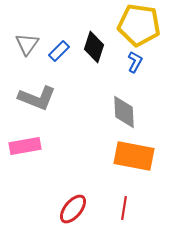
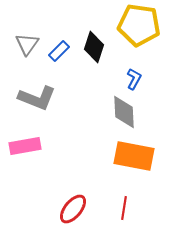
blue L-shape: moved 1 px left, 17 px down
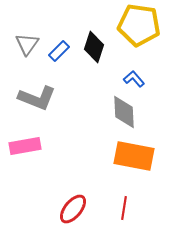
blue L-shape: rotated 70 degrees counterclockwise
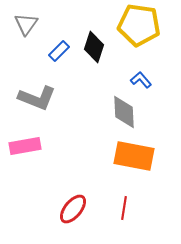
gray triangle: moved 1 px left, 20 px up
blue L-shape: moved 7 px right, 1 px down
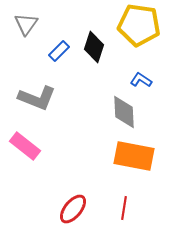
blue L-shape: rotated 15 degrees counterclockwise
pink rectangle: rotated 48 degrees clockwise
